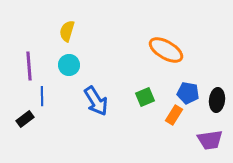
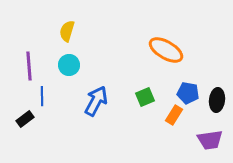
blue arrow: rotated 120 degrees counterclockwise
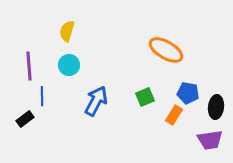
black ellipse: moved 1 px left, 7 px down
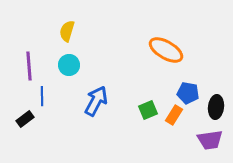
green square: moved 3 px right, 13 px down
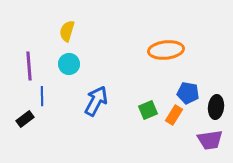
orange ellipse: rotated 36 degrees counterclockwise
cyan circle: moved 1 px up
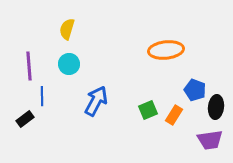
yellow semicircle: moved 2 px up
blue pentagon: moved 7 px right, 3 px up; rotated 10 degrees clockwise
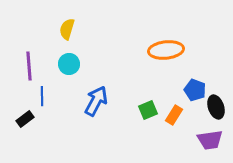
black ellipse: rotated 25 degrees counterclockwise
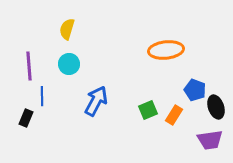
black rectangle: moved 1 px right, 1 px up; rotated 30 degrees counterclockwise
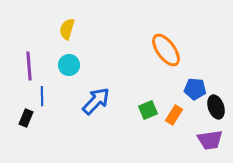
orange ellipse: rotated 60 degrees clockwise
cyan circle: moved 1 px down
blue pentagon: moved 1 px up; rotated 15 degrees counterclockwise
blue arrow: rotated 16 degrees clockwise
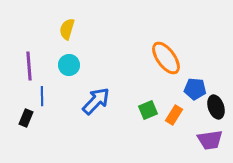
orange ellipse: moved 8 px down
